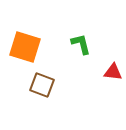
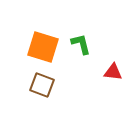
orange square: moved 18 px right
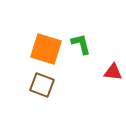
orange square: moved 3 px right, 2 px down
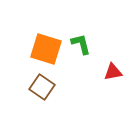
red triangle: rotated 18 degrees counterclockwise
brown square: moved 2 px down; rotated 15 degrees clockwise
